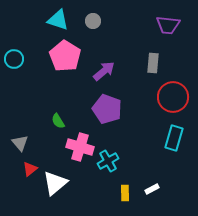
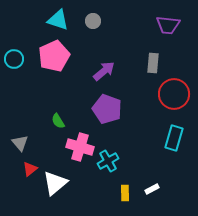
pink pentagon: moved 11 px left; rotated 16 degrees clockwise
red circle: moved 1 px right, 3 px up
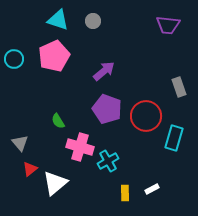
gray rectangle: moved 26 px right, 24 px down; rotated 24 degrees counterclockwise
red circle: moved 28 px left, 22 px down
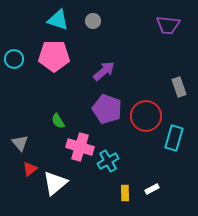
pink pentagon: rotated 24 degrees clockwise
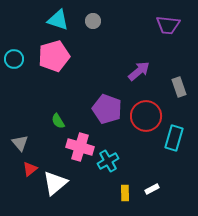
pink pentagon: rotated 16 degrees counterclockwise
purple arrow: moved 35 px right
